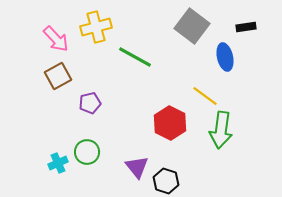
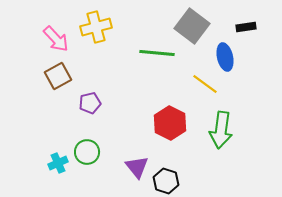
green line: moved 22 px right, 4 px up; rotated 24 degrees counterclockwise
yellow line: moved 12 px up
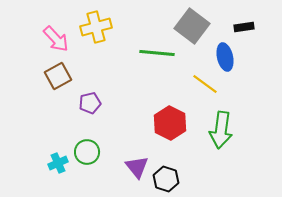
black rectangle: moved 2 px left
black hexagon: moved 2 px up
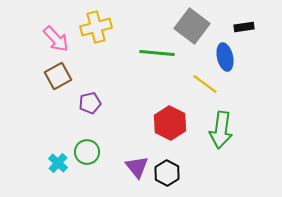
cyan cross: rotated 24 degrees counterclockwise
black hexagon: moved 1 px right, 6 px up; rotated 10 degrees clockwise
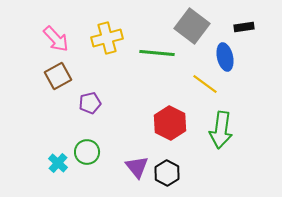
yellow cross: moved 11 px right, 11 px down
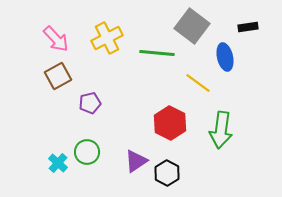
black rectangle: moved 4 px right
yellow cross: rotated 12 degrees counterclockwise
yellow line: moved 7 px left, 1 px up
purple triangle: moved 1 px left, 6 px up; rotated 35 degrees clockwise
